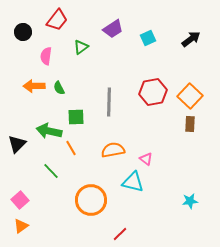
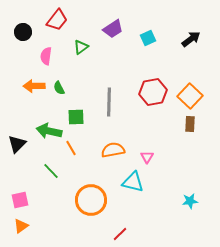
pink triangle: moved 1 px right, 2 px up; rotated 24 degrees clockwise
pink square: rotated 30 degrees clockwise
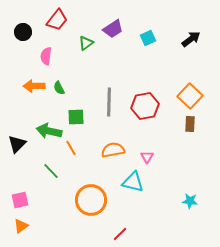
green triangle: moved 5 px right, 4 px up
red hexagon: moved 8 px left, 14 px down
cyan star: rotated 14 degrees clockwise
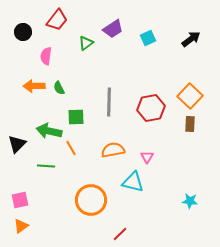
red hexagon: moved 6 px right, 2 px down
green line: moved 5 px left, 5 px up; rotated 42 degrees counterclockwise
